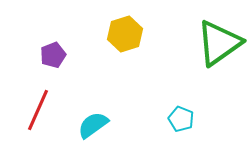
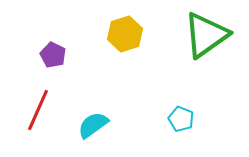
green triangle: moved 13 px left, 8 px up
purple pentagon: rotated 25 degrees counterclockwise
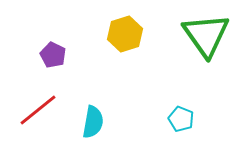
green triangle: rotated 30 degrees counterclockwise
red line: rotated 27 degrees clockwise
cyan semicircle: moved 3 px up; rotated 136 degrees clockwise
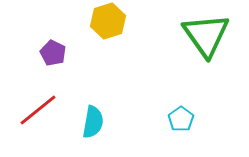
yellow hexagon: moved 17 px left, 13 px up
purple pentagon: moved 2 px up
cyan pentagon: rotated 15 degrees clockwise
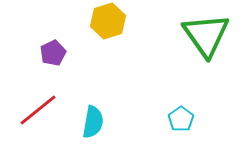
purple pentagon: rotated 20 degrees clockwise
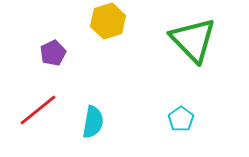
green triangle: moved 13 px left, 5 px down; rotated 9 degrees counterclockwise
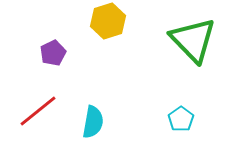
red line: moved 1 px down
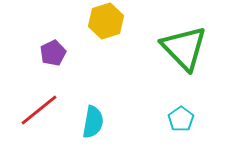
yellow hexagon: moved 2 px left
green triangle: moved 9 px left, 8 px down
red line: moved 1 px right, 1 px up
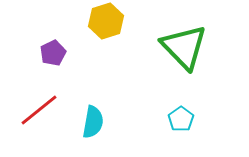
green triangle: moved 1 px up
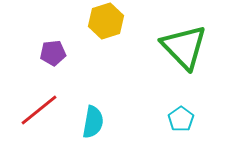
purple pentagon: rotated 20 degrees clockwise
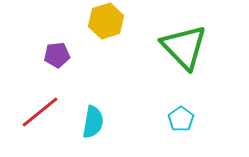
purple pentagon: moved 4 px right, 2 px down
red line: moved 1 px right, 2 px down
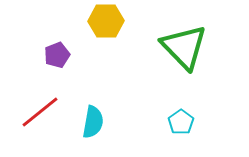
yellow hexagon: rotated 16 degrees clockwise
purple pentagon: rotated 15 degrees counterclockwise
cyan pentagon: moved 3 px down
